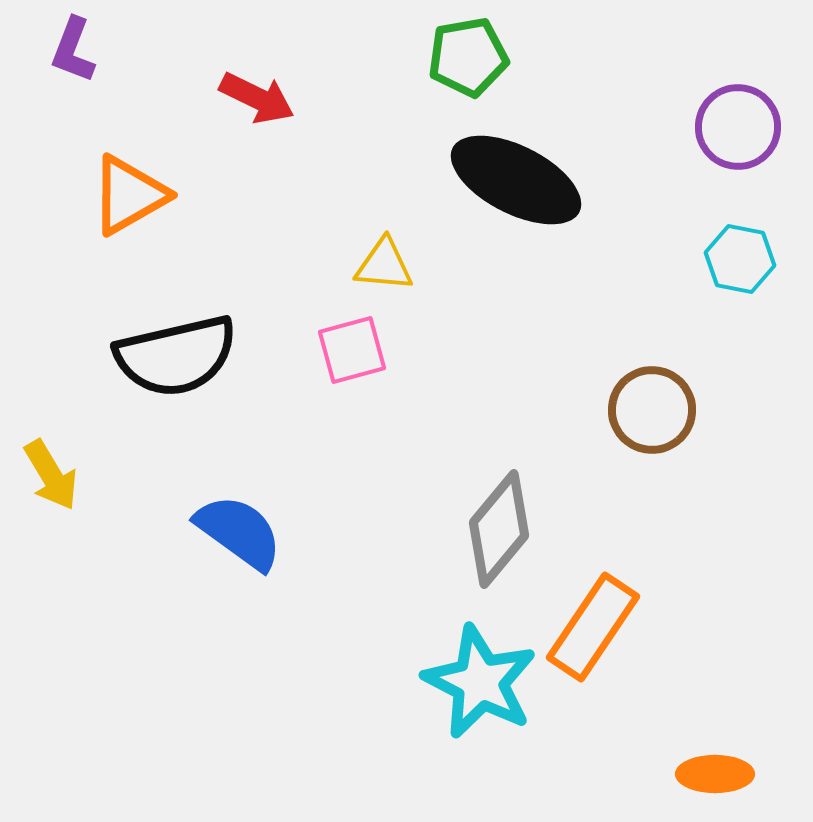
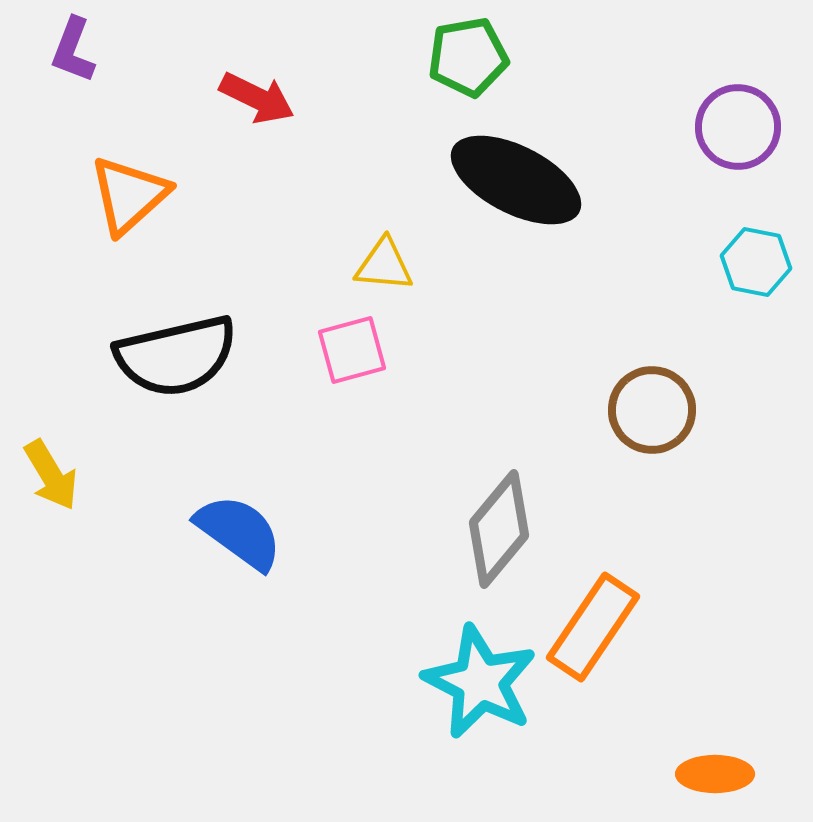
orange triangle: rotated 12 degrees counterclockwise
cyan hexagon: moved 16 px right, 3 px down
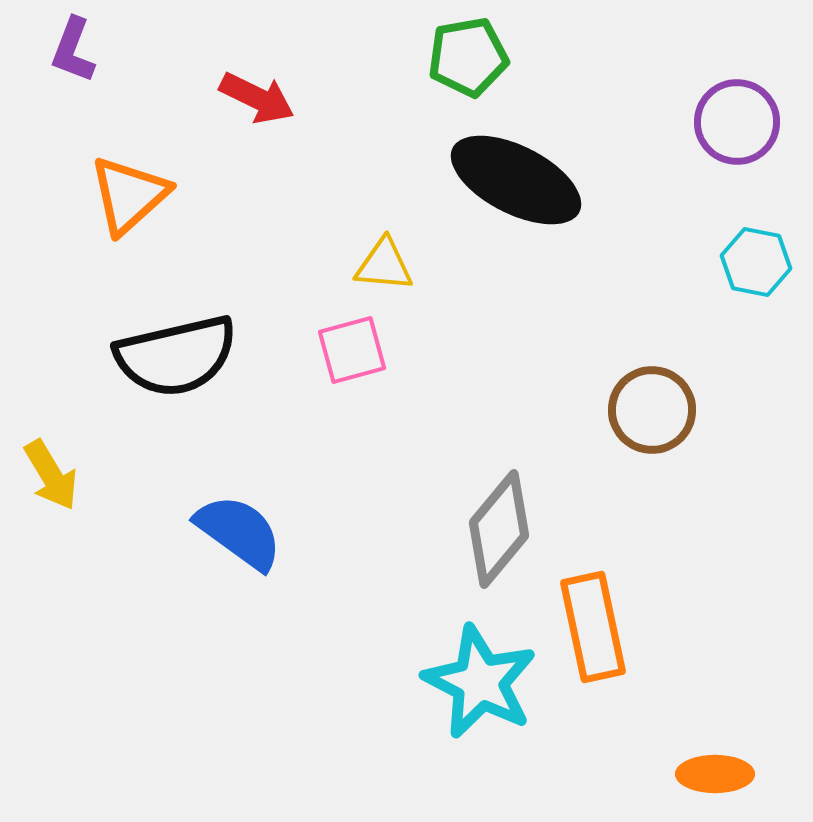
purple circle: moved 1 px left, 5 px up
orange rectangle: rotated 46 degrees counterclockwise
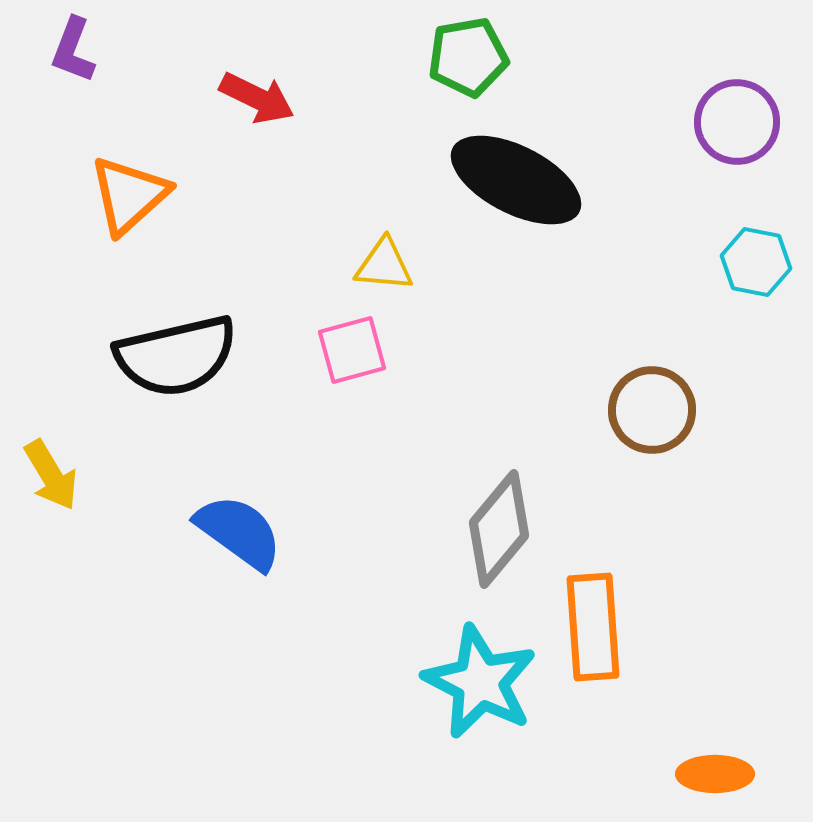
orange rectangle: rotated 8 degrees clockwise
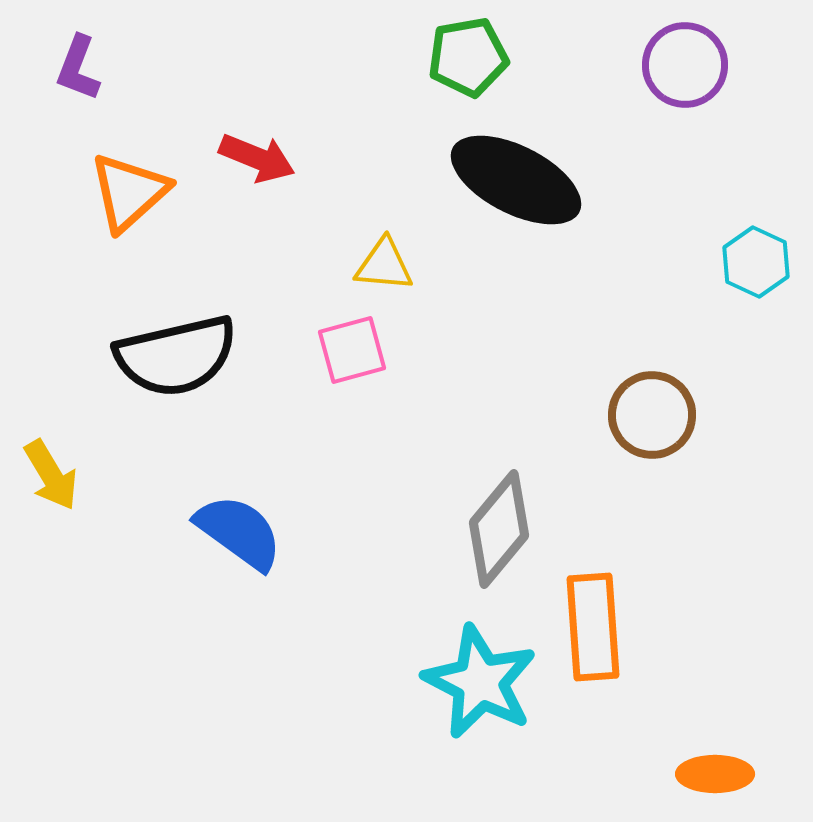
purple L-shape: moved 5 px right, 18 px down
red arrow: moved 60 px down; rotated 4 degrees counterclockwise
purple circle: moved 52 px left, 57 px up
orange triangle: moved 3 px up
cyan hexagon: rotated 14 degrees clockwise
brown circle: moved 5 px down
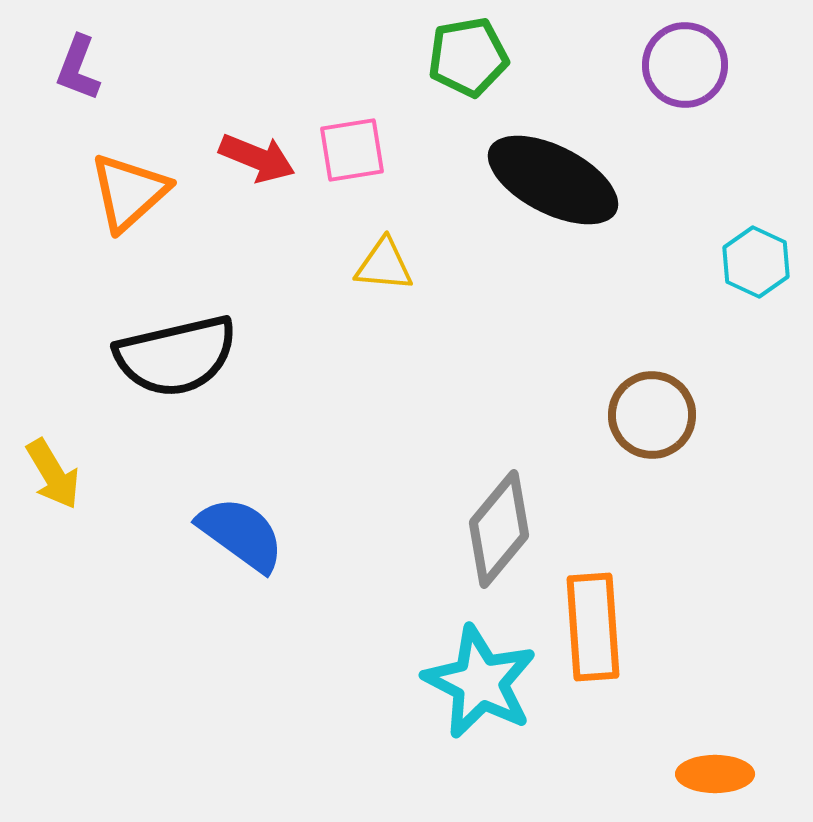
black ellipse: moved 37 px right
pink square: moved 200 px up; rotated 6 degrees clockwise
yellow arrow: moved 2 px right, 1 px up
blue semicircle: moved 2 px right, 2 px down
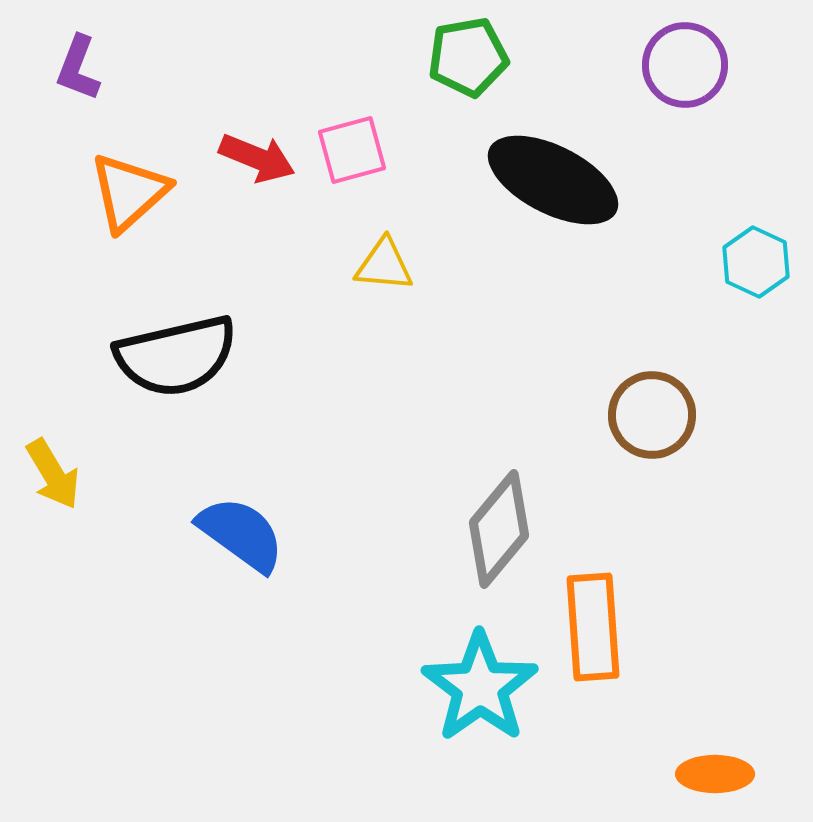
pink square: rotated 6 degrees counterclockwise
cyan star: moved 5 px down; rotated 10 degrees clockwise
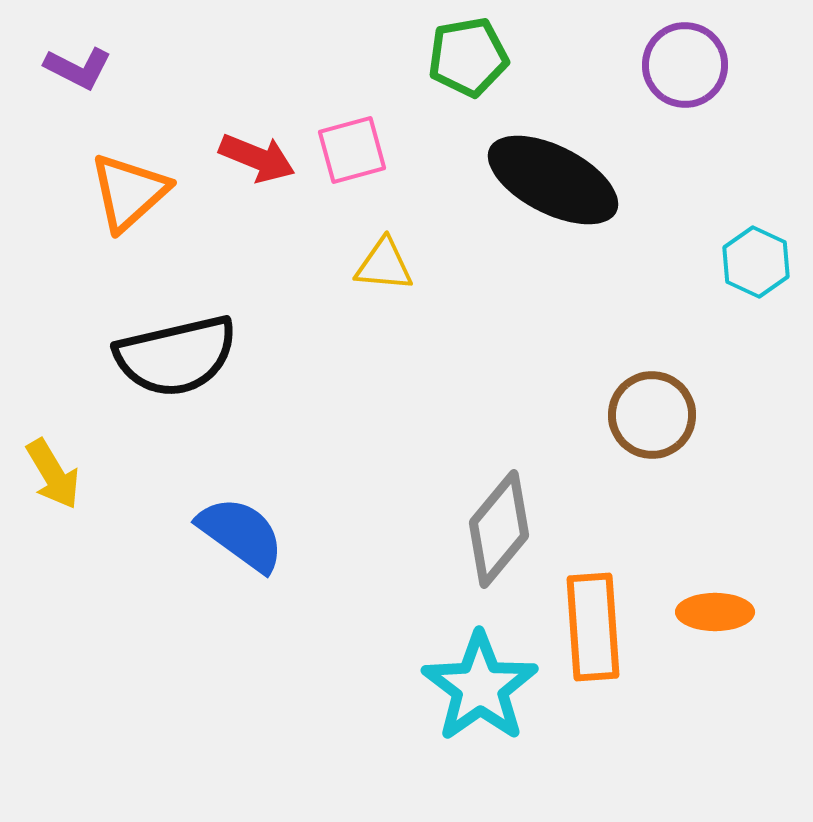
purple L-shape: rotated 84 degrees counterclockwise
orange ellipse: moved 162 px up
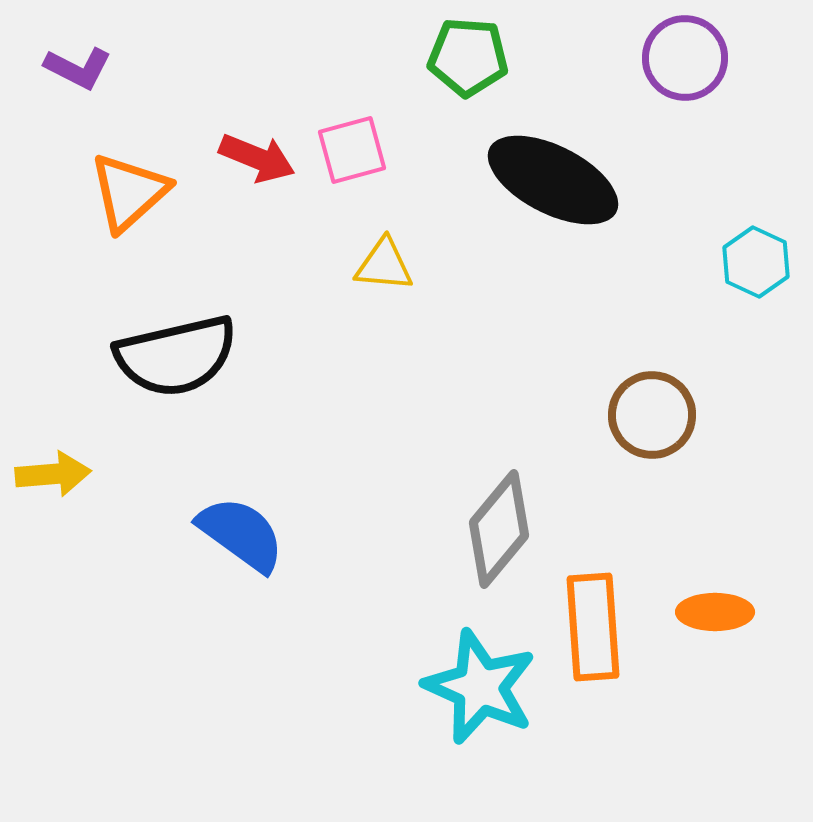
green pentagon: rotated 14 degrees clockwise
purple circle: moved 7 px up
yellow arrow: rotated 64 degrees counterclockwise
cyan star: rotated 13 degrees counterclockwise
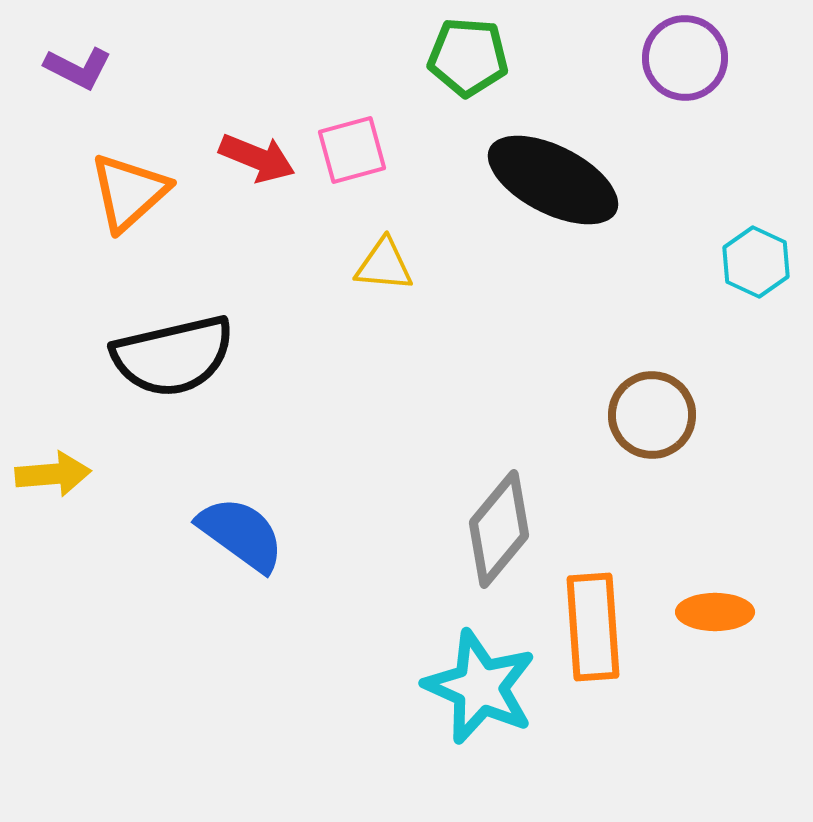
black semicircle: moved 3 px left
